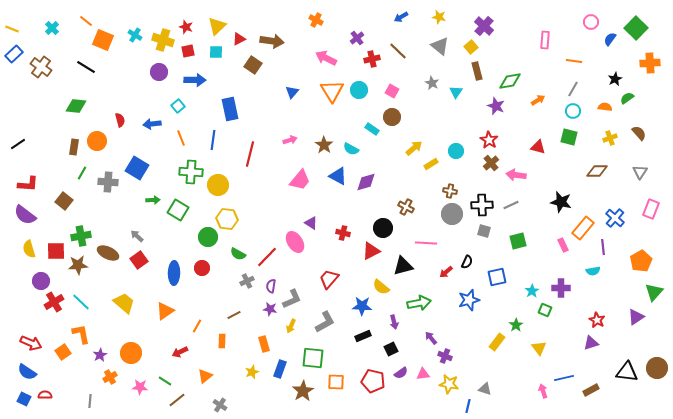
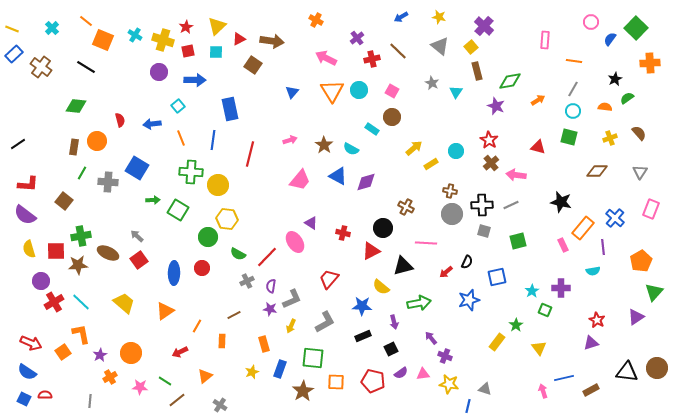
red star at (186, 27): rotated 24 degrees clockwise
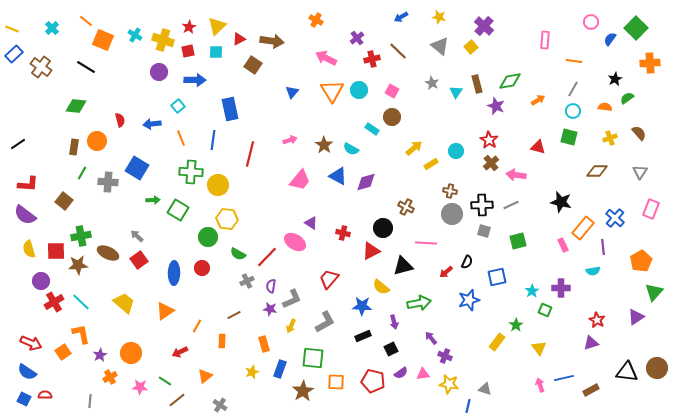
red star at (186, 27): moved 3 px right
brown rectangle at (477, 71): moved 13 px down
pink ellipse at (295, 242): rotated 25 degrees counterclockwise
pink arrow at (543, 391): moved 3 px left, 6 px up
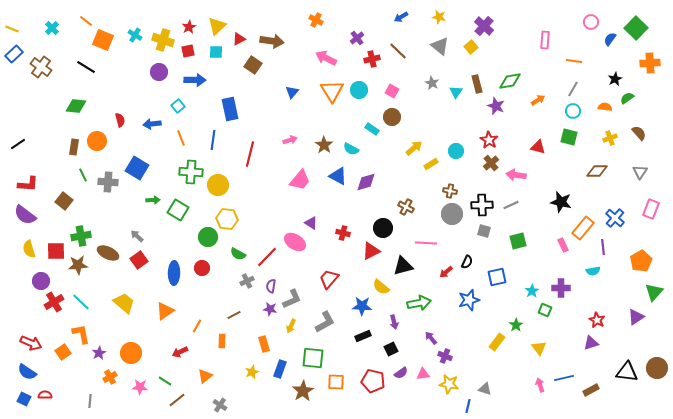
green line at (82, 173): moved 1 px right, 2 px down; rotated 56 degrees counterclockwise
purple star at (100, 355): moved 1 px left, 2 px up
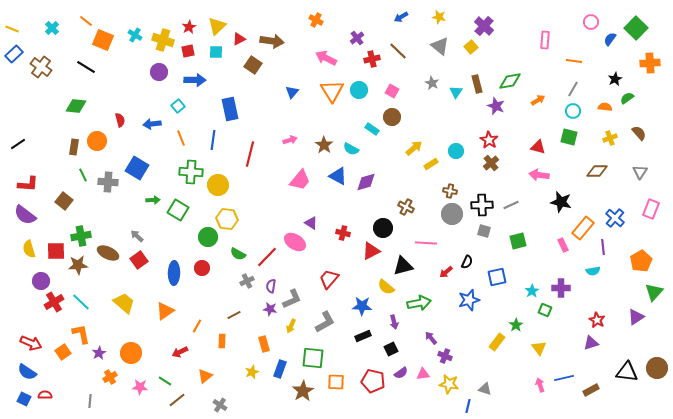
pink arrow at (516, 175): moved 23 px right
yellow semicircle at (381, 287): moved 5 px right
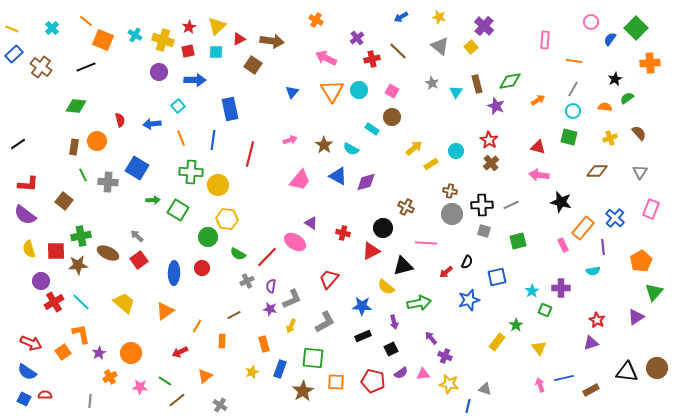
black line at (86, 67): rotated 54 degrees counterclockwise
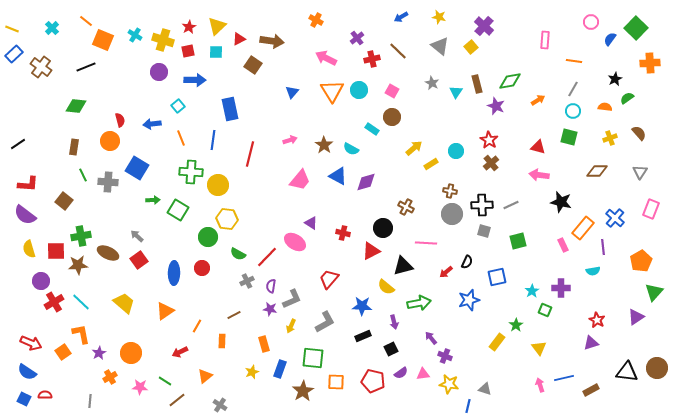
orange circle at (97, 141): moved 13 px right
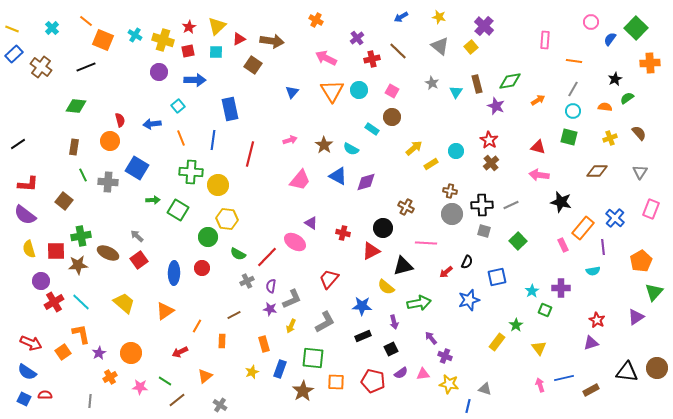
green square at (518, 241): rotated 30 degrees counterclockwise
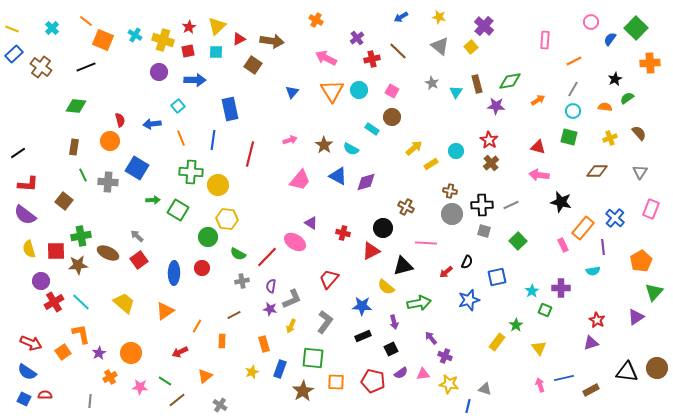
orange line at (574, 61): rotated 35 degrees counterclockwise
purple star at (496, 106): rotated 18 degrees counterclockwise
black line at (18, 144): moved 9 px down
gray cross at (247, 281): moved 5 px left; rotated 16 degrees clockwise
gray L-shape at (325, 322): rotated 25 degrees counterclockwise
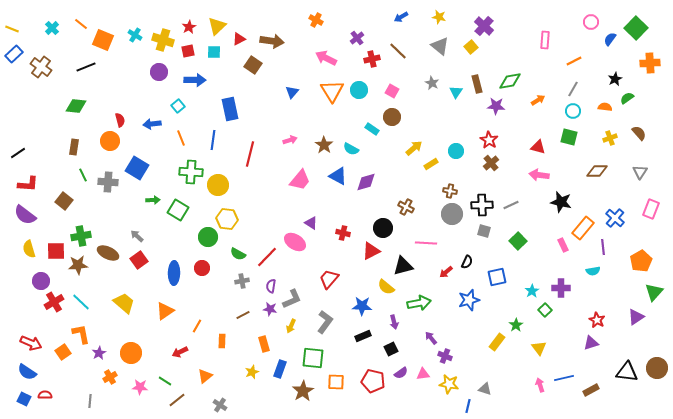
orange line at (86, 21): moved 5 px left, 3 px down
cyan square at (216, 52): moved 2 px left
green square at (545, 310): rotated 24 degrees clockwise
brown line at (234, 315): moved 9 px right
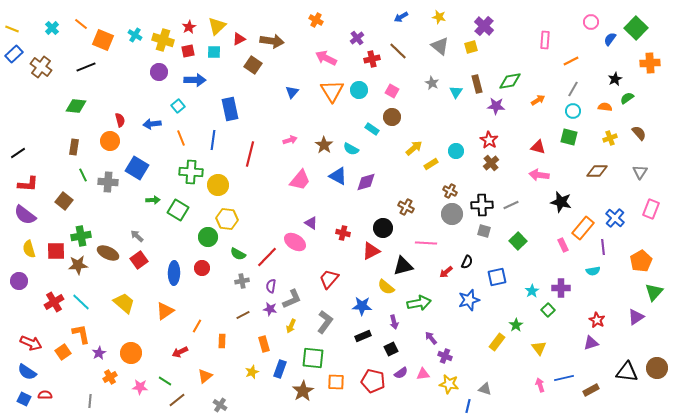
yellow square at (471, 47): rotated 24 degrees clockwise
orange line at (574, 61): moved 3 px left
brown cross at (450, 191): rotated 16 degrees clockwise
purple circle at (41, 281): moved 22 px left
green square at (545, 310): moved 3 px right
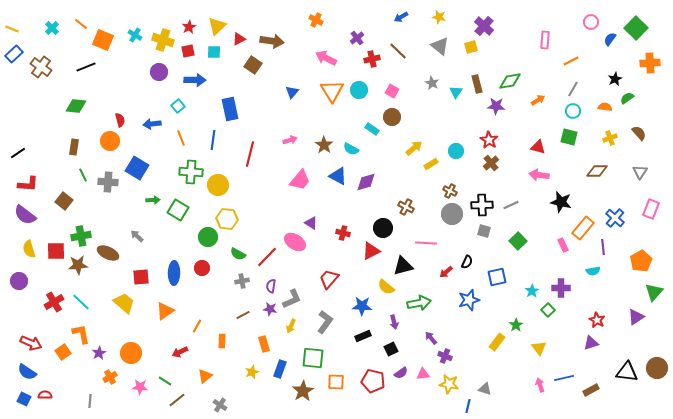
red square at (139, 260): moved 2 px right, 17 px down; rotated 30 degrees clockwise
